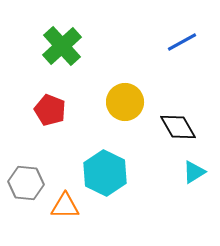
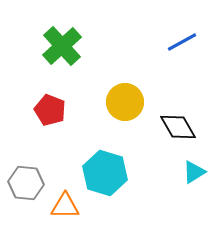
cyan hexagon: rotated 9 degrees counterclockwise
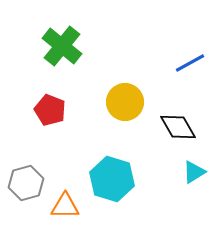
blue line: moved 8 px right, 21 px down
green cross: rotated 9 degrees counterclockwise
cyan hexagon: moved 7 px right, 6 px down
gray hexagon: rotated 20 degrees counterclockwise
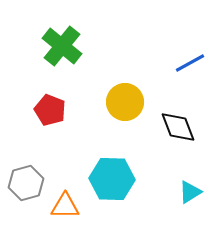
black diamond: rotated 9 degrees clockwise
cyan triangle: moved 4 px left, 20 px down
cyan hexagon: rotated 15 degrees counterclockwise
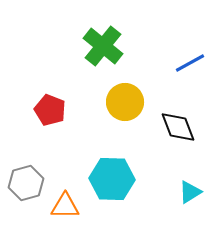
green cross: moved 41 px right
